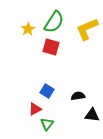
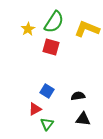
yellow L-shape: rotated 45 degrees clockwise
black triangle: moved 9 px left, 4 px down
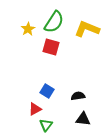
green triangle: moved 1 px left, 1 px down
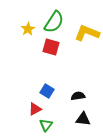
yellow L-shape: moved 4 px down
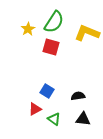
green triangle: moved 8 px right, 6 px up; rotated 32 degrees counterclockwise
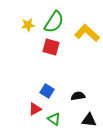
yellow star: moved 4 px up; rotated 24 degrees clockwise
yellow L-shape: rotated 20 degrees clockwise
black triangle: moved 6 px right, 1 px down
